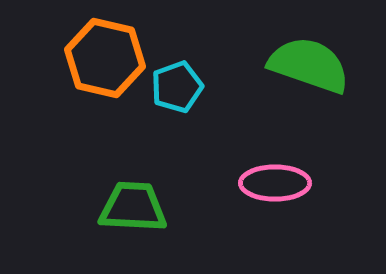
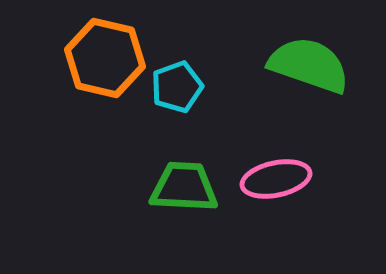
pink ellipse: moved 1 px right, 4 px up; rotated 12 degrees counterclockwise
green trapezoid: moved 51 px right, 20 px up
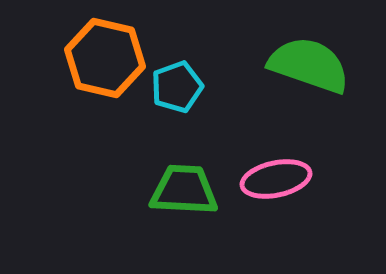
green trapezoid: moved 3 px down
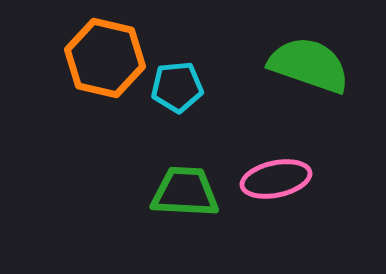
cyan pentagon: rotated 15 degrees clockwise
green trapezoid: moved 1 px right, 2 px down
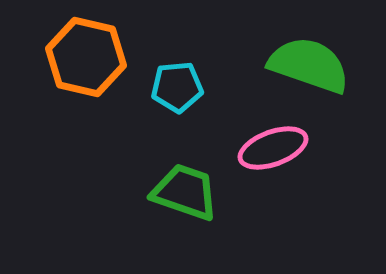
orange hexagon: moved 19 px left, 1 px up
pink ellipse: moved 3 px left, 31 px up; rotated 8 degrees counterclockwise
green trapezoid: rotated 16 degrees clockwise
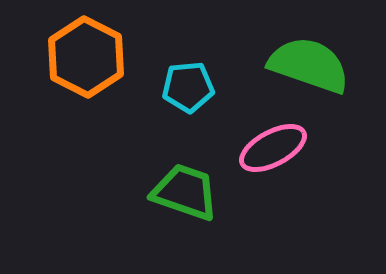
orange hexagon: rotated 14 degrees clockwise
cyan pentagon: moved 11 px right
pink ellipse: rotated 8 degrees counterclockwise
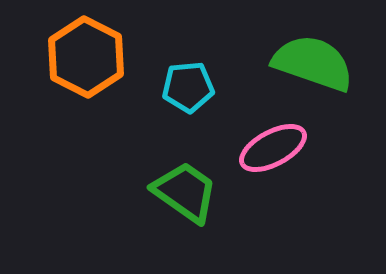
green semicircle: moved 4 px right, 2 px up
green trapezoid: rotated 16 degrees clockwise
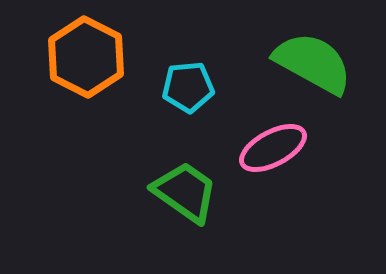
green semicircle: rotated 10 degrees clockwise
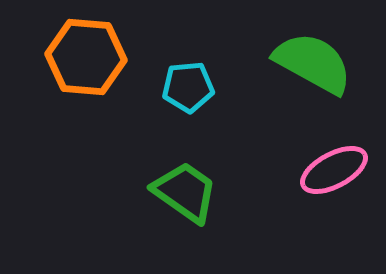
orange hexagon: rotated 22 degrees counterclockwise
pink ellipse: moved 61 px right, 22 px down
